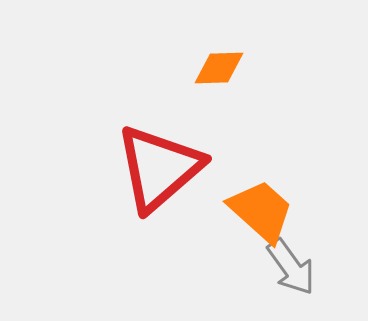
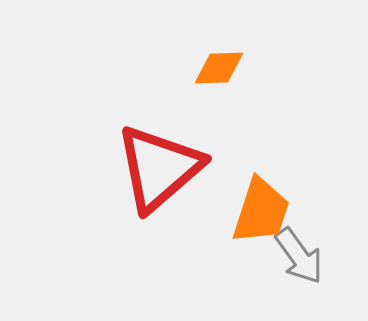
orange trapezoid: rotated 66 degrees clockwise
gray arrow: moved 8 px right, 11 px up
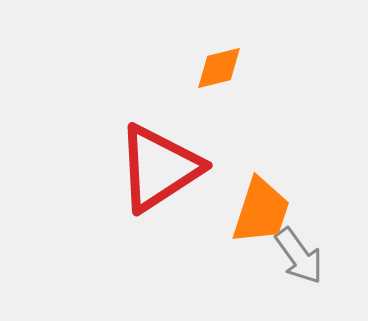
orange diamond: rotated 12 degrees counterclockwise
red triangle: rotated 8 degrees clockwise
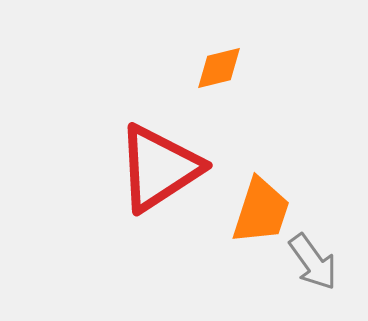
gray arrow: moved 14 px right, 6 px down
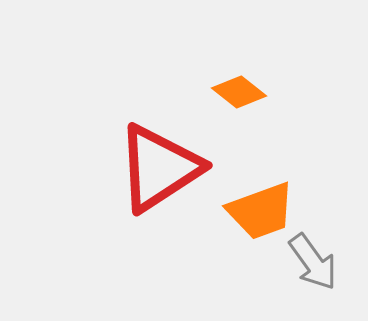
orange diamond: moved 20 px right, 24 px down; rotated 52 degrees clockwise
orange trapezoid: rotated 52 degrees clockwise
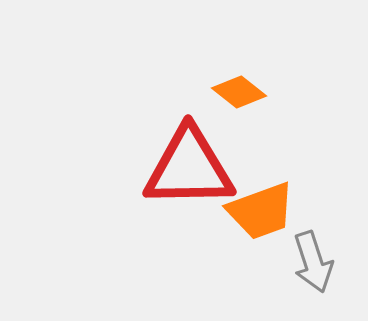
red triangle: moved 30 px right; rotated 32 degrees clockwise
gray arrow: rotated 18 degrees clockwise
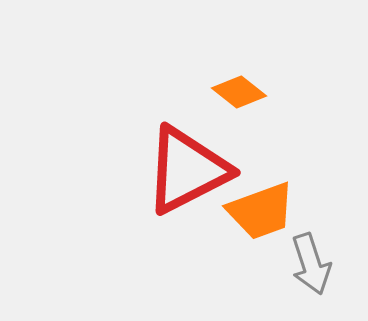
red triangle: moved 2 px left, 2 px down; rotated 26 degrees counterclockwise
gray arrow: moved 2 px left, 2 px down
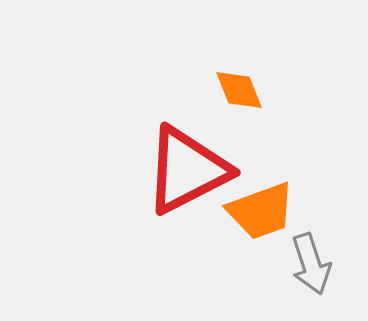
orange diamond: moved 2 px up; rotated 30 degrees clockwise
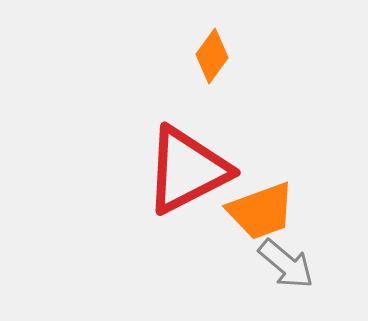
orange diamond: moved 27 px left, 34 px up; rotated 58 degrees clockwise
gray arrow: moved 25 px left; rotated 32 degrees counterclockwise
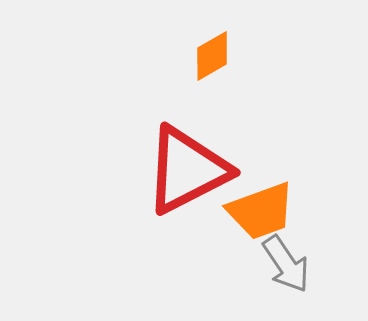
orange diamond: rotated 24 degrees clockwise
gray arrow: rotated 16 degrees clockwise
